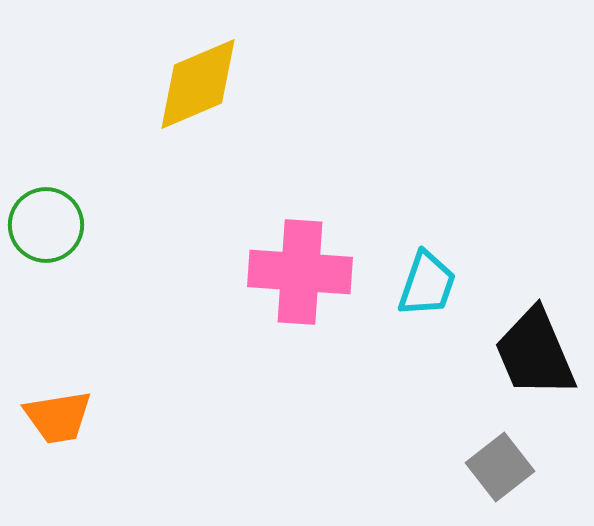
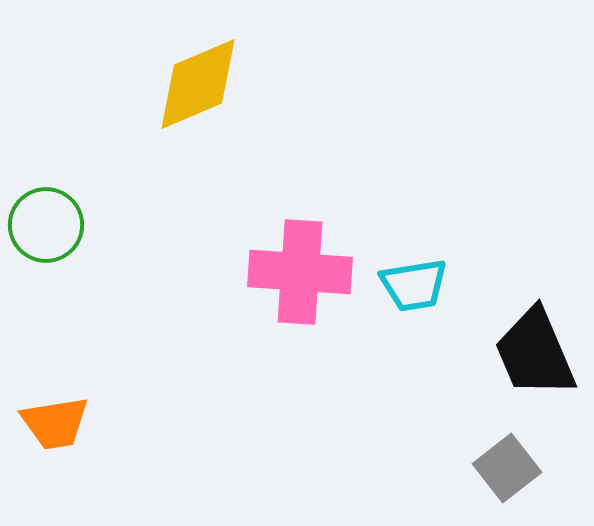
cyan trapezoid: moved 13 px left, 1 px down; rotated 62 degrees clockwise
orange trapezoid: moved 3 px left, 6 px down
gray square: moved 7 px right, 1 px down
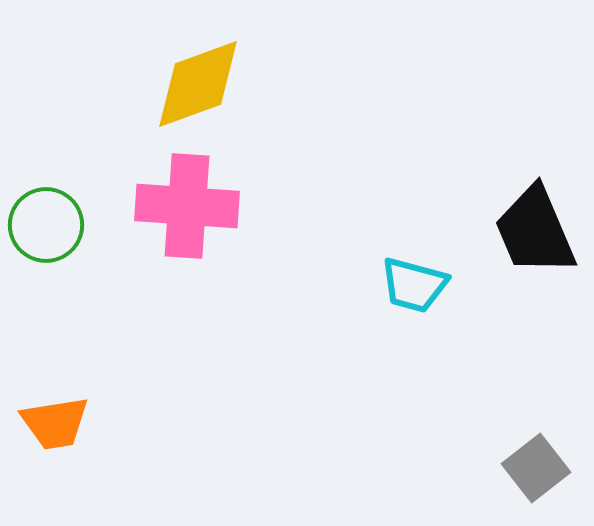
yellow diamond: rotated 3 degrees clockwise
pink cross: moved 113 px left, 66 px up
cyan trapezoid: rotated 24 degrees clockwise
black trapezoid: moved 122 px up
gray square: moved 29 px right
